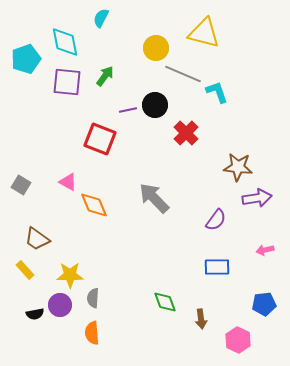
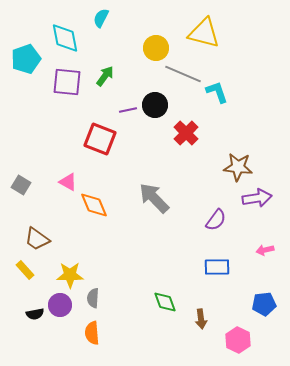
cyan diamond: moved 4 px up
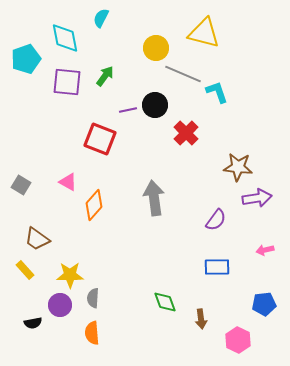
gray arrow: rotated 36 degrees clockwise
orange diamond: rotated 64 degrees clockwise
black semicircle: moved 2 px left, 9 px down
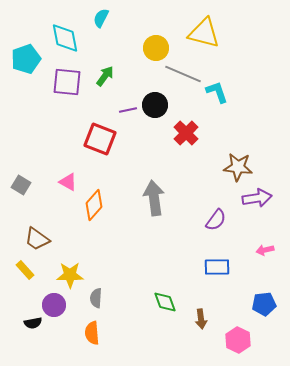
gray semicircle: moved 3 px right
purple circle: moved 6 px left
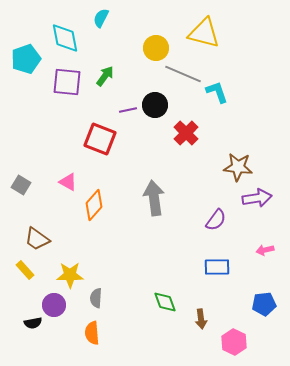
pink hexagon: moved 4 px left, 2 px down
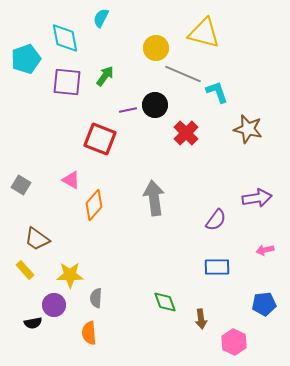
brown star: moved 10 px right, 38 px up; rotated 8 degrees clockwise
pink triangle: moved 3 px right, 2 px up
orange semicircle: moved 3 px left
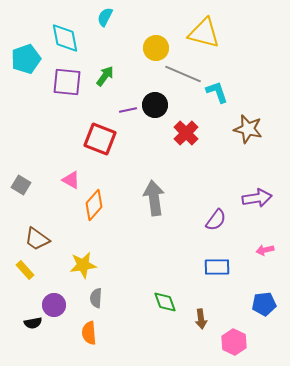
cyan semicircle: moved 4 px right, 1 px up
yellow star: moved 13 px right, 10 px up; rotated 8 degrees counterclockwise
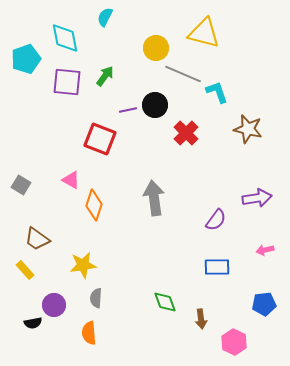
orange diamond: rotated 24 degrees counterclockwise
